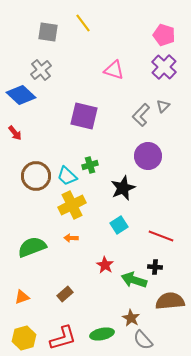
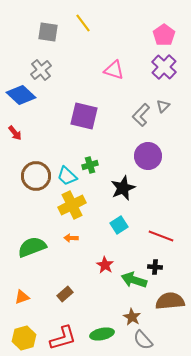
pink pentagon: rotated 20 degrees clockwise
brown star: moved 1 px right, 1 px up
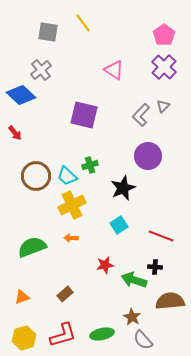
pink triangle: rotated 15 degrees clockwise
purple square: moved 1 px up
red star: rotated 30 degrees clockwise
red L-shape: moved 3 px up
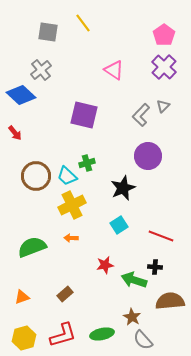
green cross: moved 3 px left, 2 px up
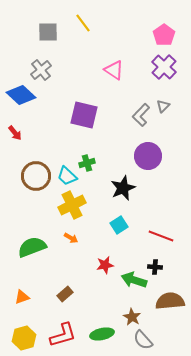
gray square: rotated 10 degrees counterclockwise
orange arrow: rotated 152 degrees counterclockwise
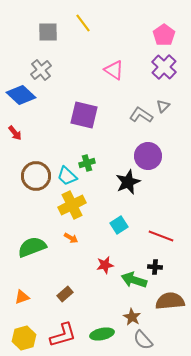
gray L-shape: rotated 80 degrees clockwise
black star: moved 5 px right, 6 px up
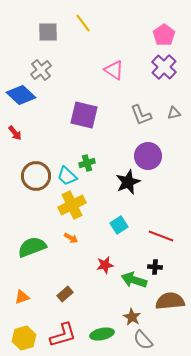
gray triangle: moved 11 px right, 7 px down; rotated 32 degrees clockwise
gray L-shape: rotated 145 degrees counterclockwise
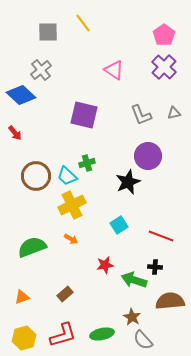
orange arrow: moved 1 px down
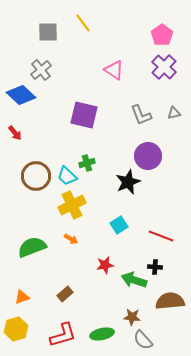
pink pentagon: moved 2 px left
brown star: rotated 24 degrees counterclockwise
yellow hexagon: moved 8 px left, 9 px up
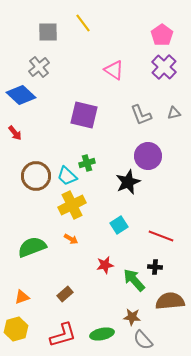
gray cross: moved 2 px left, 3 px up
green arrow: rotated 30 degrees clockwise
